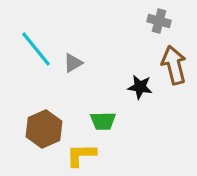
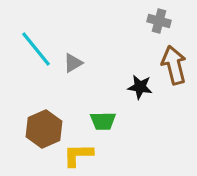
yellow L-shape: moved 3 px left
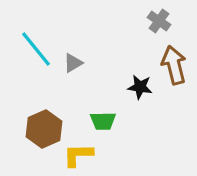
gray cross: rotated 20 degrees clockwise
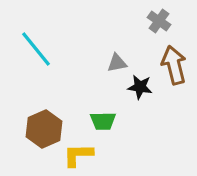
gray triangle: moved 44 px right; rotated 20 degrees clockwise
